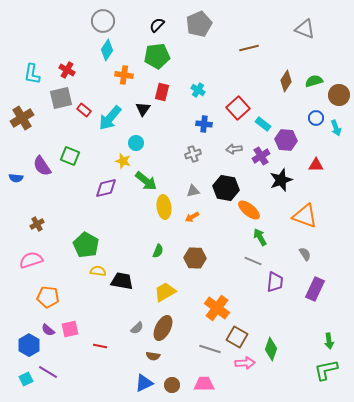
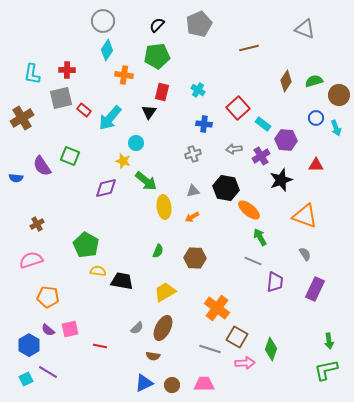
red cross at (67, 70): rotated 28 degrees counterclockwise
black triangle at (143, 109): moved 6 px right, 3 px down
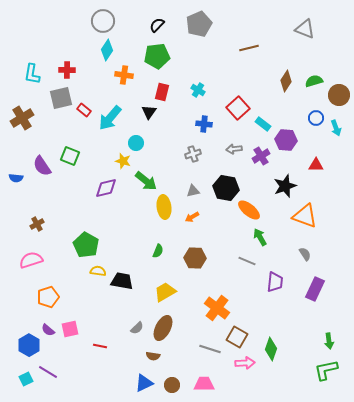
black star at (281, 180): moved 4 px right, 6 px down
gray line at (253, 261): moved 6 px left
orange pentagon at (48, 297): rotated 25 degrees counterclockwise
